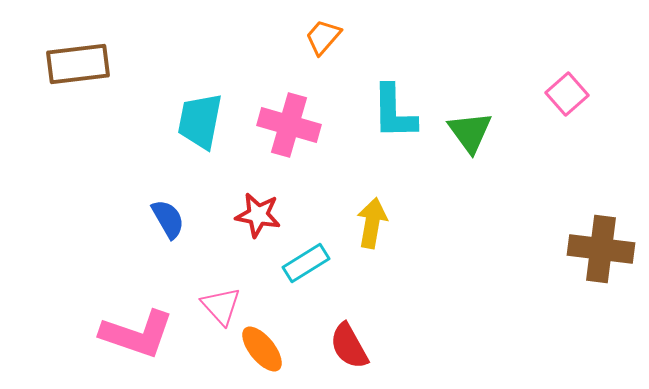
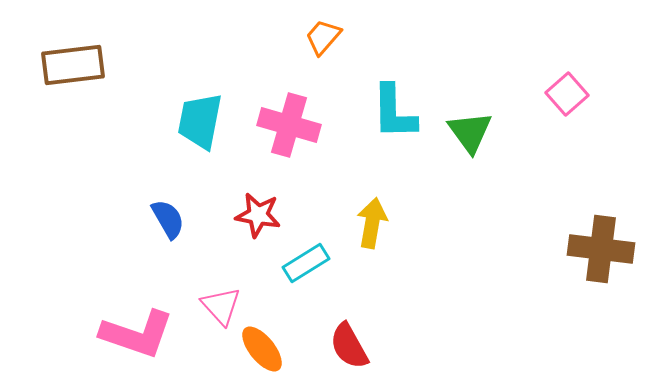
brown rectangle: moved 5 px left, 1 px down
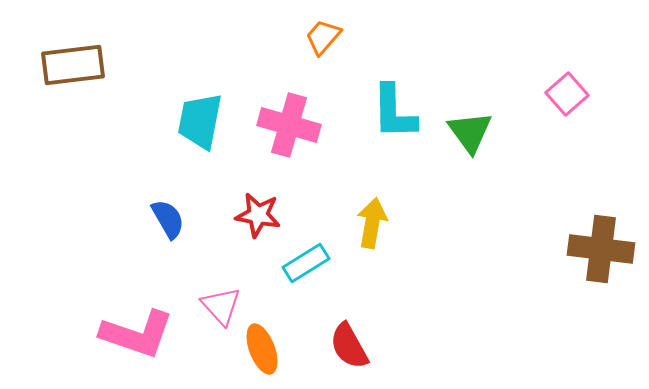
orange ellipse: rotated 18 degrees clockwise
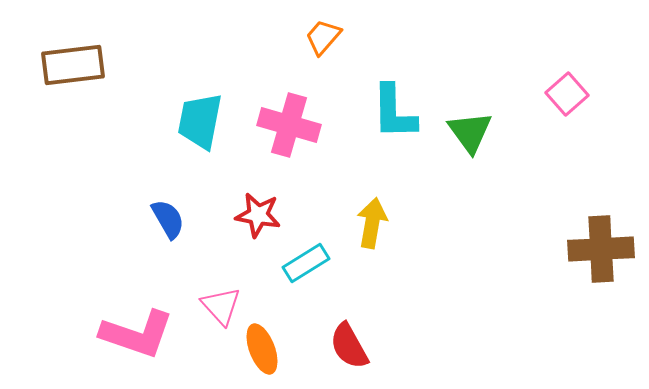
brown cross: rotated 10 degrees counterclockwise
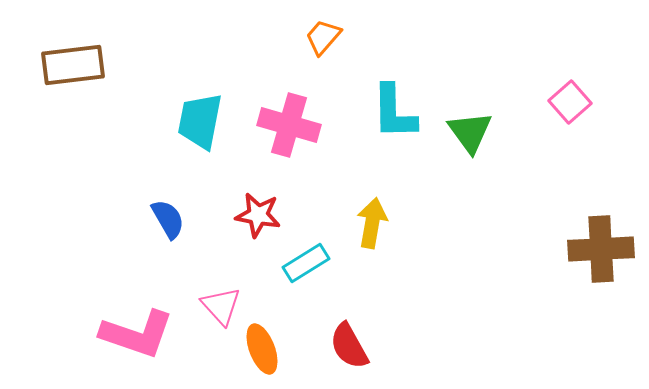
pink square: moved 3 px right, 8 px down
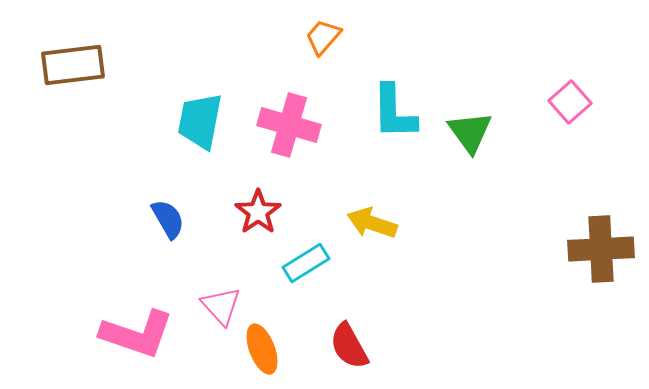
red star: moved 3 px up; rotated 27 degrees clockwise
yellow arrow: rotated 81 degrees counterclockwise
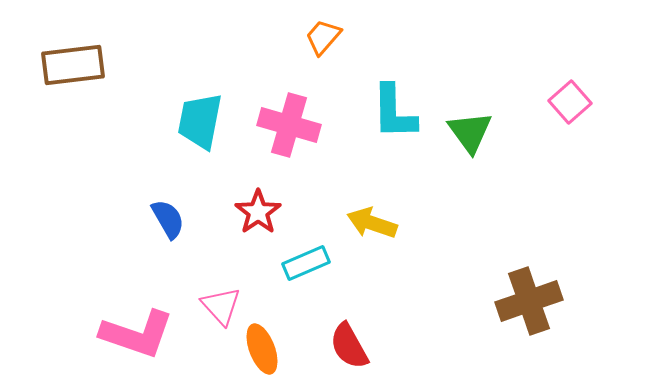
brown cross: moved 72 px left, 52 px down; rotated 16 degrees counterclockwise
cyan rectangle: rotated 9 degrees clockwise
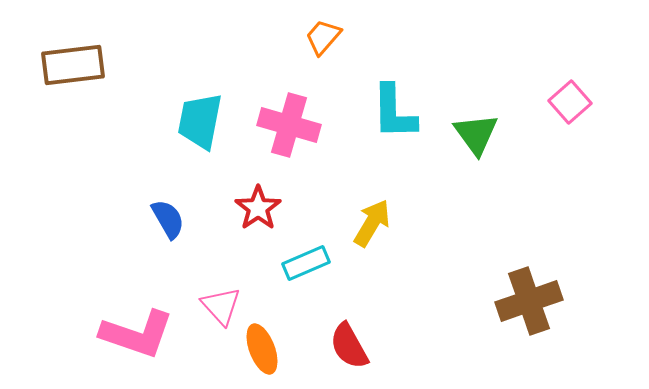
green triangle: moved 6 px right, 2 px down
red star: moved 4 px up
yellow arrow: rotated 102 degrees clockwise
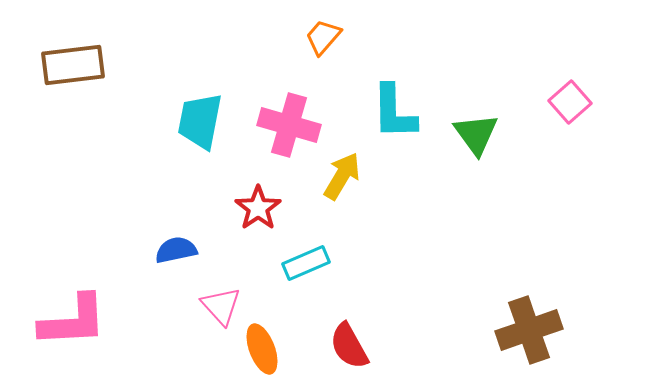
blue semicircle: moved 8 px right, 31 px down; rotated 72 degrees counterclockwise
yellow arrow: moved 30 px left, 47 px up
brown cross: moved 29 px down
pink L-shape: moved 64 px left, 13 px up; rotated 22 degrees counterclockwise
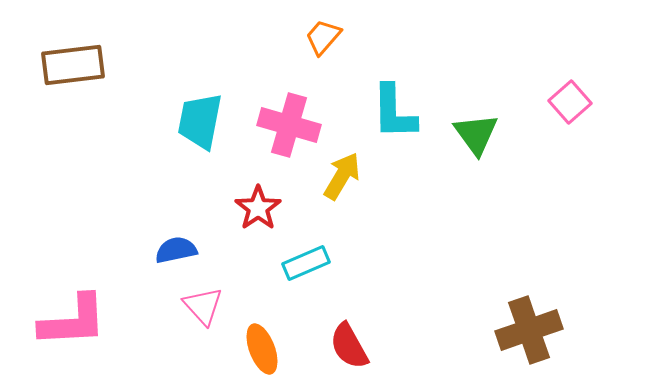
pink triangle: moved 18 px left
